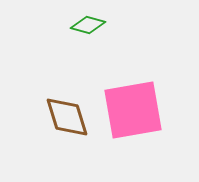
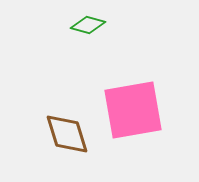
brown diamond: moved 17 px down
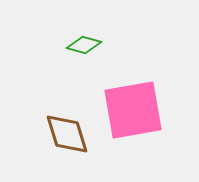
green diamond: moved 4 px left, 20 px down
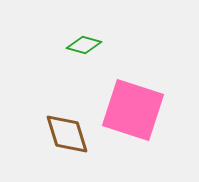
pink square: rotated 28 degrees clockwise
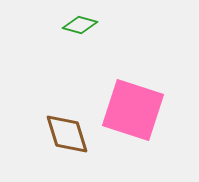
green diamond: moved 4 px left, 20 px up
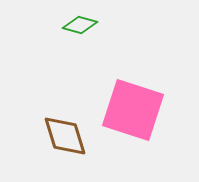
brown diamond: moved 2 px left, 2 px down
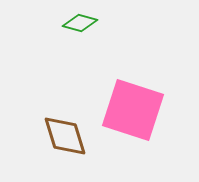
green diamond: moved 2 px up
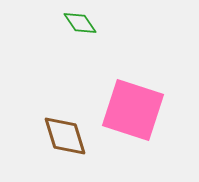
green diamond: rotated 40 degrees clockwise
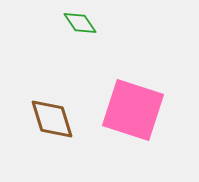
brown diamond: moved 13 px left, 17 px up
